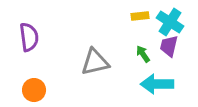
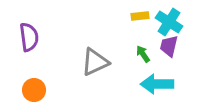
cyan cross: moved 1 px left
gray triangle: rotated 12 degrees counterclockwise
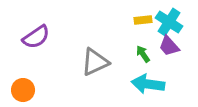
yellow rectangle: moved 3 px right, 4 px down
purple semicircle: moved 7 px right; rotated 64 degrees clockwise
purple trapezoid: rotated 55 degrees counterclockwise
cyan arrow: moved 9 px left; rotated 8 degrees clockwise
orange circle: moved 11 px left
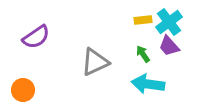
cyan cross: rotated 20 degrees clockwise
